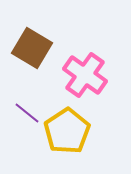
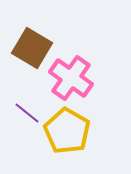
pink cross: moved 14 px left, 3 px down
yellow pentagon: rotated 9 degrees counterclockwise
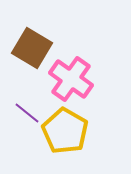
pink cross: moved 1 px down
yellow pentagon: moved 2 px left
